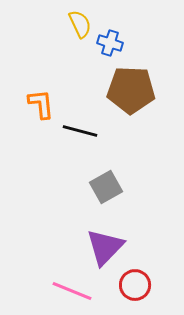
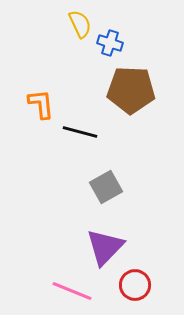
black line: moved 1 px down
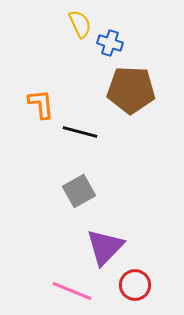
gray square: moved 27 px left, 4 px down
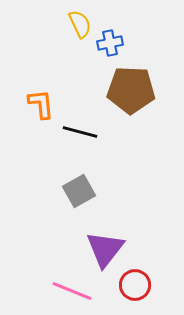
blue cross: rotated 30 degrees counterclockwise
purple triangle: moved 2 px down; rotated 6 degrees counterclockwise
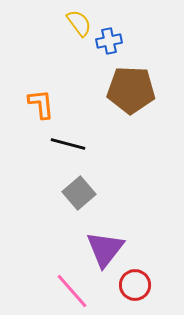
yellow semicircle: moved 1 px left, 1 px up; rotated 12 degrees counterclockwise
blue cross: moved 1 px left, 2 px up
black line: moved 12 px left, 12 px down
gray square: moved 2 px down; rotated 12 degrees counterclockwise
pink line: rotated 27 degrees clockwise
